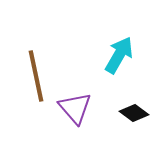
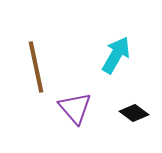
cyan arrow: moved 3 px left
brown line: moved 9 px up
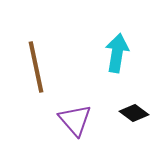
cyan arrow: moved 1 px right, 2 px up; rotated 21 degrees counterclockwise
purple triangle: moved 12 px down
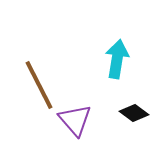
cyan arrow: moved 6 px down
brown line: moved 3 px right, 18 px down; rotated 15 degrees counterclockwise
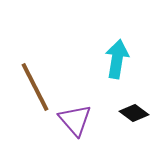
brown line: moved 4 px left, 2 px down
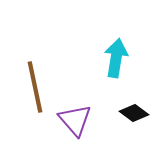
cyan arrow: moved 1 px left, 1 px up
brown line: rotated 15 degrees clockwise
